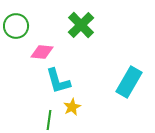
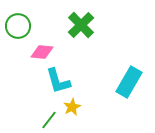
green circle: moved 2 px right
green line: rotated 30 degrees clockwise
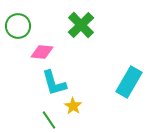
cyan L-shape: moved 4 px left, 2 px down
yellow star: moved 1 px right, 1 px up; rotated 12 degrees counterclockwise
green line: rotated 72 degrees counterclockwise
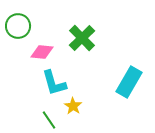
green cross: moved 1 px right, 13 px down
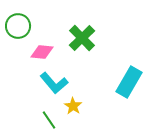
cyan L-shape: rotated 24 degrees counterclockwise
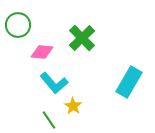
green circle: moved 1 px up
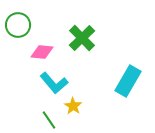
cyan rectangle: moved 1 px left, 1 px up
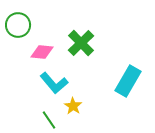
green cross: moved 1 px left, 5 px down
